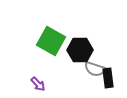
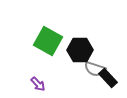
green square: moved 3 px left
black rectangle: rotated 36 degrees counterclockwise
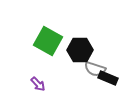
black rectangle: rotated 24 degrees counterclockwise
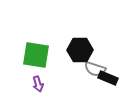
green square: moved 12 px left, 14 px down; rotated 20 degrees counterclockwise
purple arrow: rotated 28 degrees clockwise
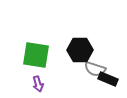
black rectangle: moved 1 px down
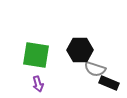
black rectangle: moved 1 px right, 4 px down
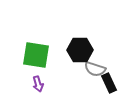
black rectangle: rotated 42 degrees clockwise
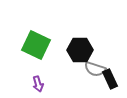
green square: moved 10 px up; rotated 16 degrees clockwise
black rectangle: moved 1 px right, 4 px up
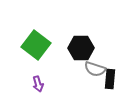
green square: rotated 12 degrees clockwise
black hexagon: moved 1 px right, 2 px up
black rectangle: rotated 30 degrees clockwise
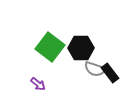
green square: moved 14 px right, 2 px down
black rectangle: moved 6 px up; rotated 42 degrees counterclockwise
purple arrow: rotated 35 degrees counterclockwise
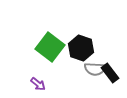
black hexagon: rotated 20 degrees clockwise
gray semicircle: rotated 15 degrees counterclockwise
